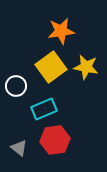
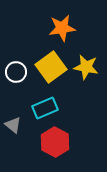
orange star: moved 1 px right, 3 px up
white circle: moved 14 px up
cyan rectangle: moved 1 px right, 1 px up
red hexagon: moved 2 px down; rotated 24 degrees counterclockwise
gray triangle: moved 6 px left, 23 px up
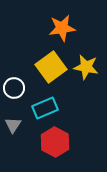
white circle: moved 2 px left, 16 px down
gray triangle: rotated 24 degrees clockwise
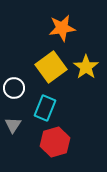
yellow star: rotated 25 degrees clockwise
cyan rectangle: rotated 45 degrees counterclockwise
red hexagon: rotated 16 degrees clockwise
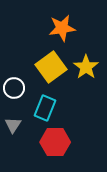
red hexagon: rotated 16 degrees clockwise
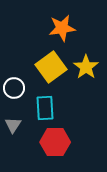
cyan rectangle: rotated 25 degrees counterclockwise
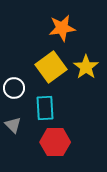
gray triangle: rotated 18 degrees counterclockwise
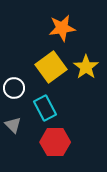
cyan rectangle: rotated 25 degrees counterclockwise
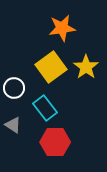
cyan rectangle: rotated 10 degrees counterclockwise
gray triangle: rotated 12 degrees counterclockwise
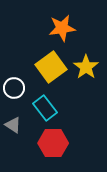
red hexagon: moved 2 px left, 1 px down
